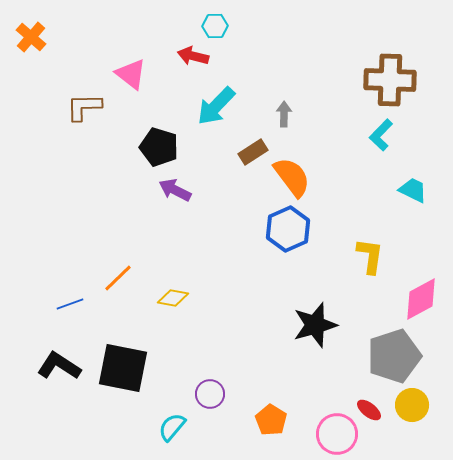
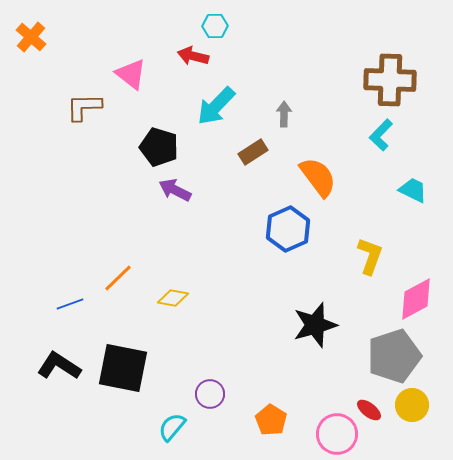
orange semicircle: moved 26 px right
yellow L-shape: rotated 12 degrees clockwise
pink diamond: moved 5 px left
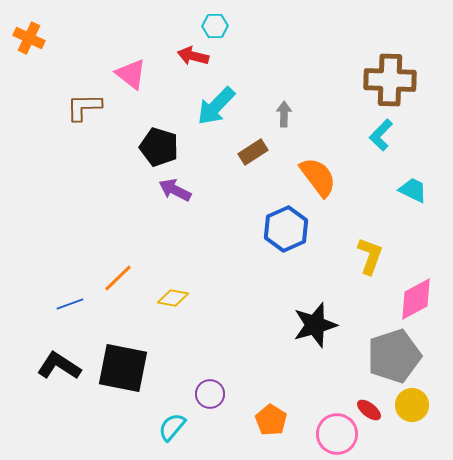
orange cross: moved 2 px left, 1 px down; rotated 16 degrees counterclockwise
blue hexagon: moved 2 px left
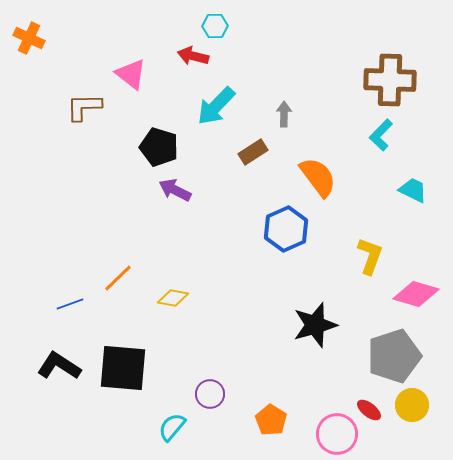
pink diamond: moved 5 px up; rotated 45 degrees clockwise
black square: rotated 6 degrees counterclockwise
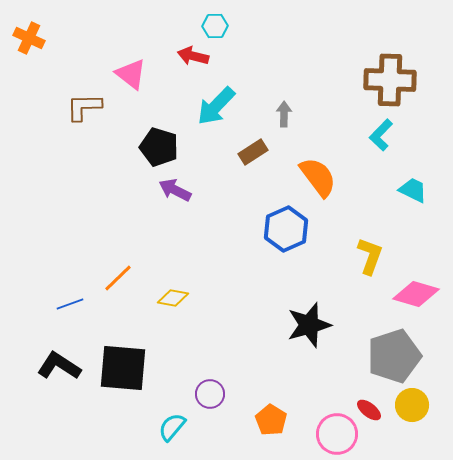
black star: moved 6 px left
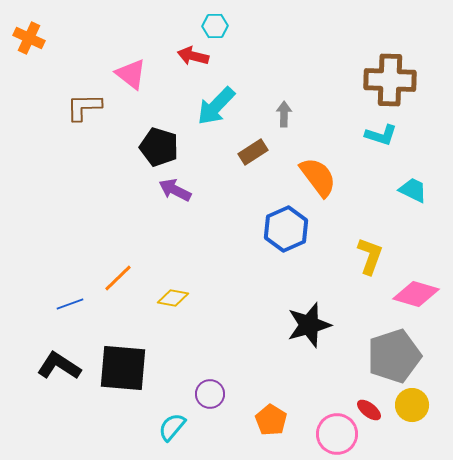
cyan L-shape: rotated 116 degrees counterclockwise
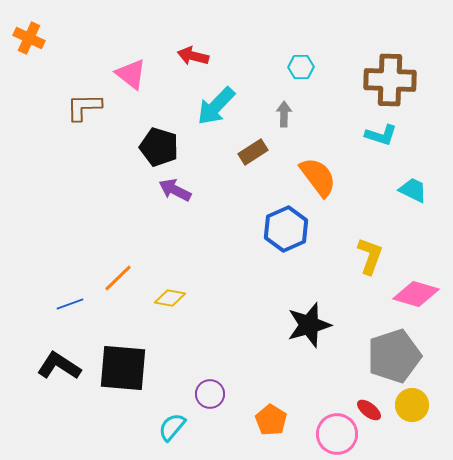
cyan hexagon: moved 86 px right, 41 px down
yellow diamond: moved 3 px left
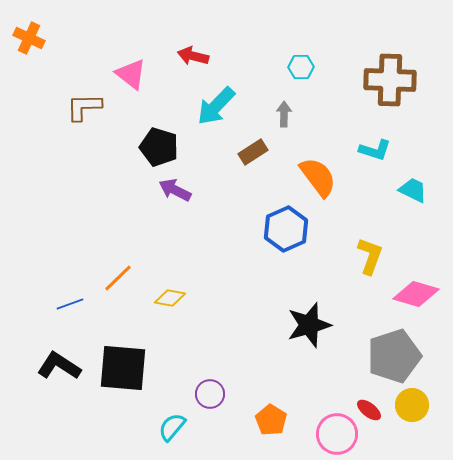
cyan L-shape: moved 6 px left, 15 px down
